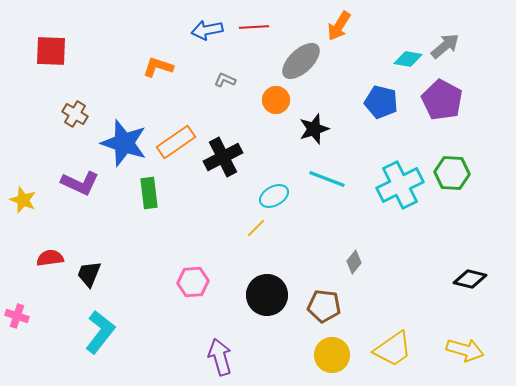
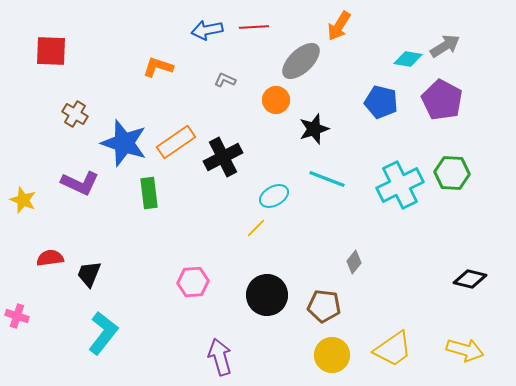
gray arrow: rotated 8 degrees clockwise
cyan L-shape: moved 3 px right, 1 px down
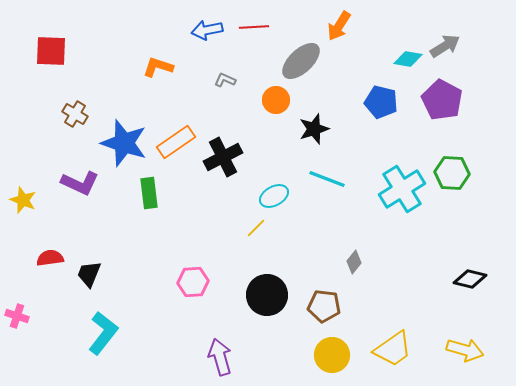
cyan cross: moved 2 px right, 4 px down; rotated 6 degrees counterclockwise
